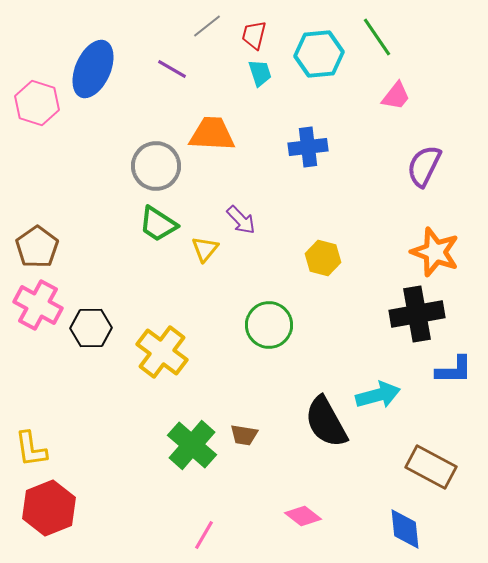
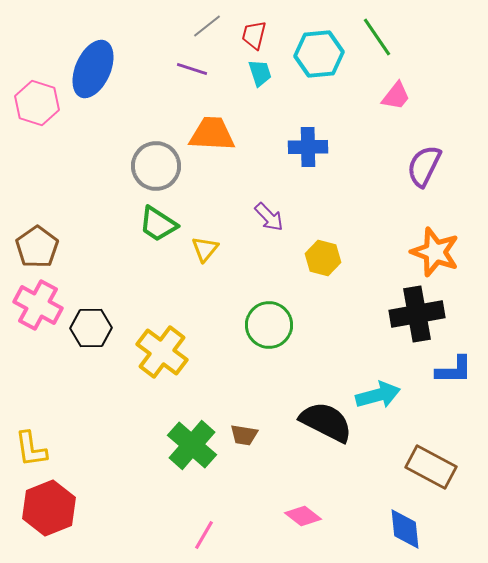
purple line: moved 20 px right; rotated 12 degrees counterclockwise
blue cross: rotated 6 degrees clockwise
purple arrow: moved 28 px right, 3 px up
black semicircle: rotated 146 degrees clockwise
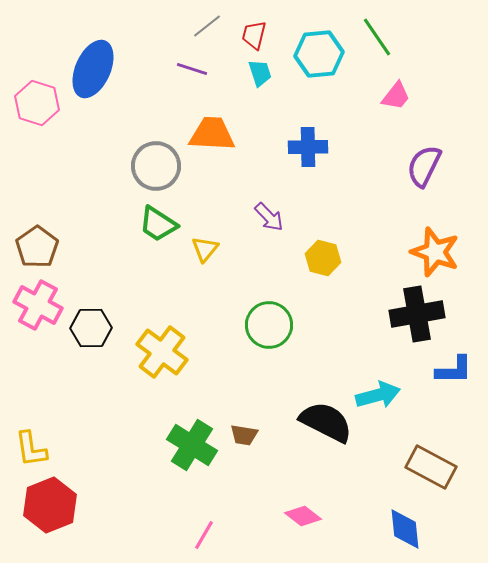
green cross: rotated 9 degrees counterclockwise
red hexagon: moved 1 px right, 3 px up
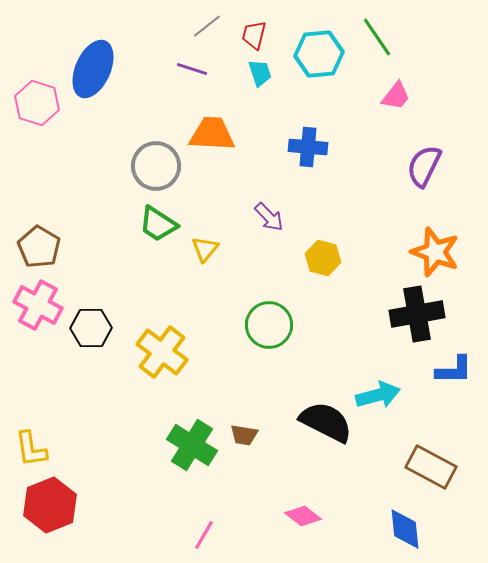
blue cross: rotated 6 degrees clockwise
brown pentagon: moved 2 px right; rotated 6 degrees counterclockwise
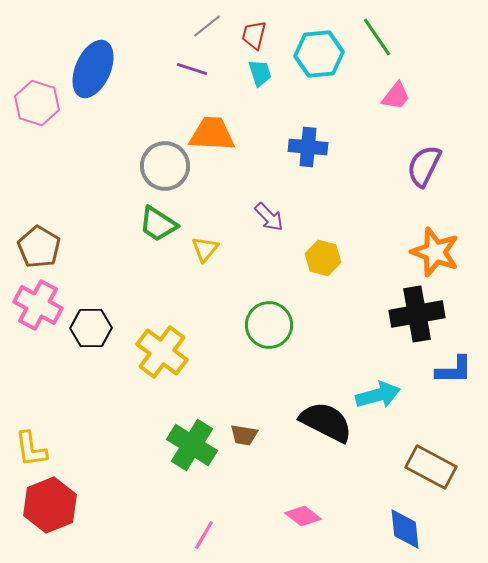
gray circle: moved 9 px right
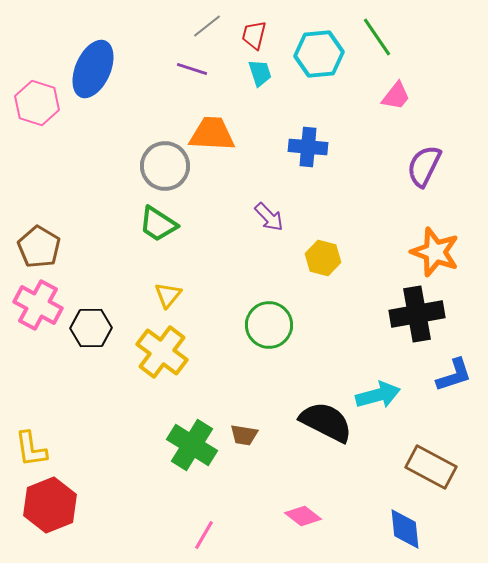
yellow triangle: moved 37 px left, 46 px down
blue L-shape: moved 5 px down; rotated 18 degrees counterclockwise
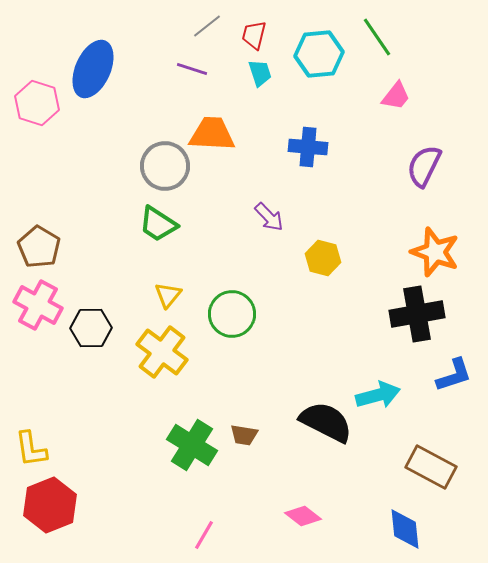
green circle: moved 37 px left, 11 px up
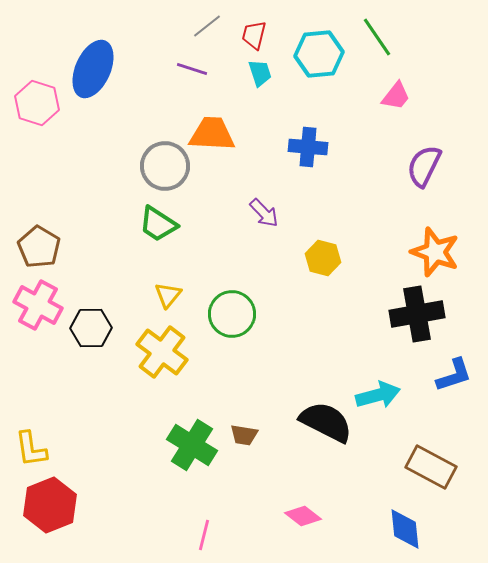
purple arrow: moved 5 px left, 4 px up
pink line: rotated 16 degrees counterclockwise
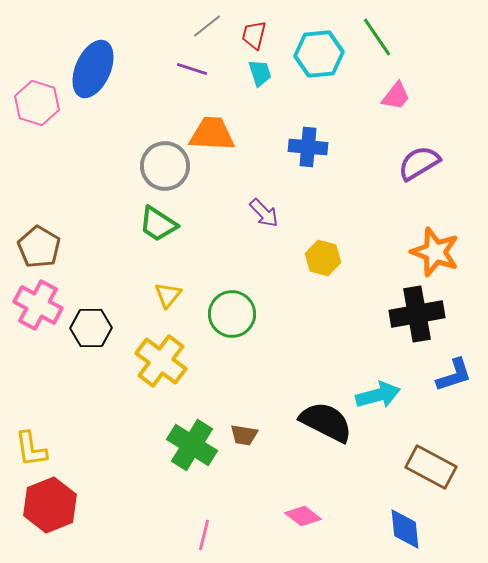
purple semicircle: moved 5 px left, 3 px up; rotated 33 degrees clockwise
yellow cross: moved 1 px left, 9 px down
